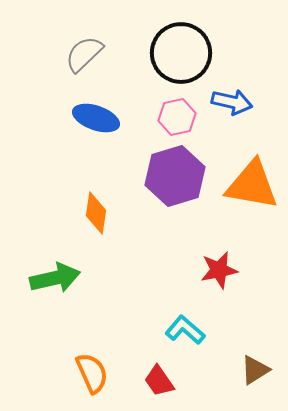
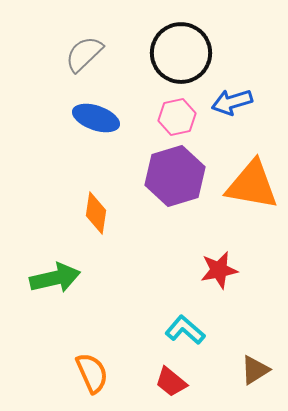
blue arrow: rotated 150 degrees clockwise
red trapezoid: moved 12 px right, 1 px down; rotated 16 degrees counterclockwise
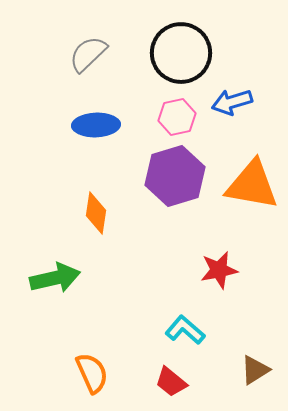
gray semicircle: moved 4 px right
blue ellipse: moved 7 px down; rotated 21 degrees counterclockwise
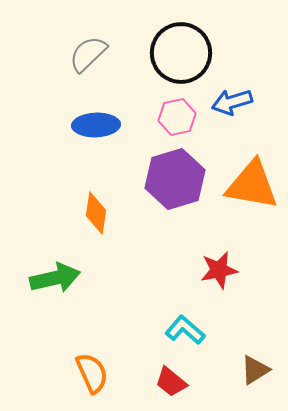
purple hexagon: moved 3 px down
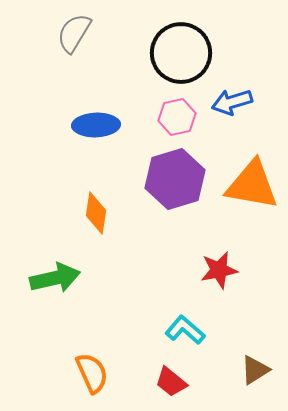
gray semicircle: moved 14 px left, 21 px up; rotated 15 degrees counterclockwise
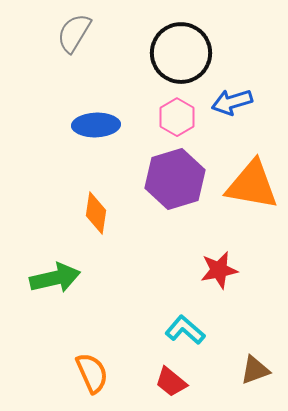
pink hexagon: rotated 18 degrees counterclockwise
brown triangle: rotated 12 degrees clockwise
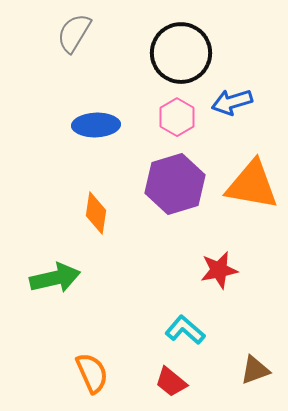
purple hexagon: moved 5 px down
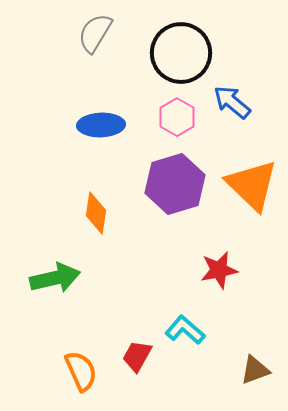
gray semicircle: moved 21 px right
blue arrow: rotated 57 degrees clockwise
blue ellipse: moved 5 px right
orange triangle: rotated 34 degrees clockwise
orange semicircle: moved 11 px left, 2 px up
red trapezoid: moved 34 px left, 26 px up; rotated 80 degrees clockwise
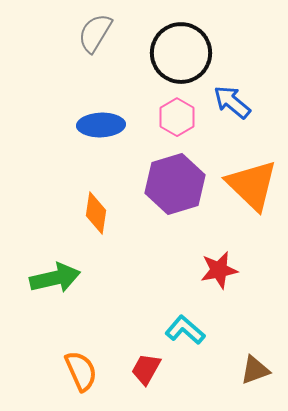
red trapezoid: moved 9 px right, 13 px down
